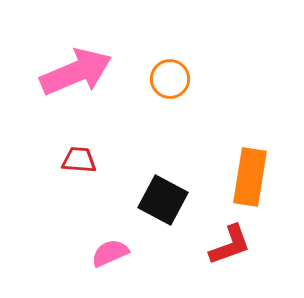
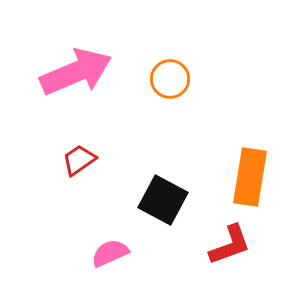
red trapezoid: rotated 39 degrees counterclockwise
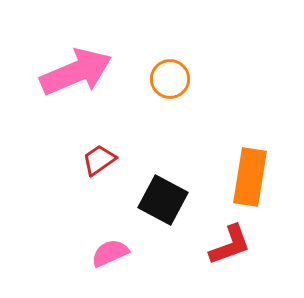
red trapezoid: moved 20 px right
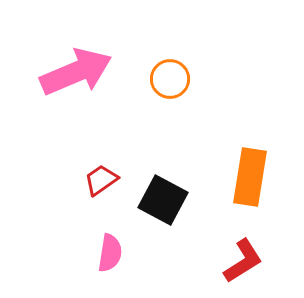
red trapezoid: moved 2 px right, 20 px down
red L-shape: moved 13 px right, 16 px down; rotated 12 degrees counterclockwise
pink semicircle: rotated 123 degrees clockwise
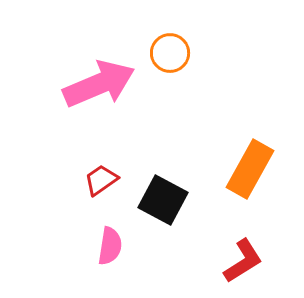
pink arrow: moved 23 px right, 12 px down
orange circle: moved 26 px up
orange rectangle: moved 8 px up; rotated 20 degrees clockwise
pink semicircle: moved 7 px up
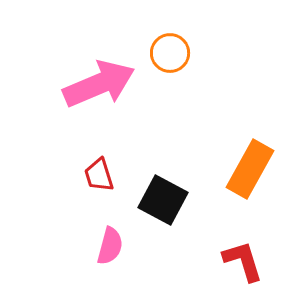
red trapezoid: moved 2 px left, 5 px up; rotated 72 degrees counterclockwise
pink semicircle: rotated 6 degrees clockwise
red L-shape: rotated 75 degrees counterclockwise
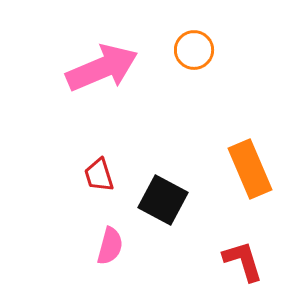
orange circle: moved 24 px right, 3 px up
pink arrow: moved 3 px right, 16 px up
orange rectangle: rotated 52 degrees counterclockwise
